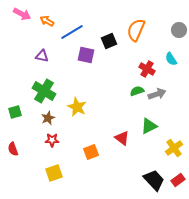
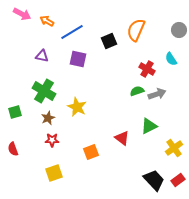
purple square: moved 8 px left, 4 px down
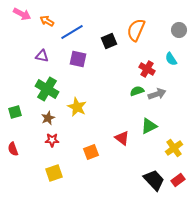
green cross: moved 3 px right, 2 px up
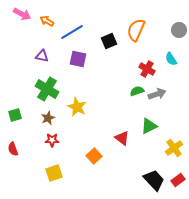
green square: moved 3 px down
orange square: moved 3 px right, 4 px down; rotated 21 degrees counterclockwise
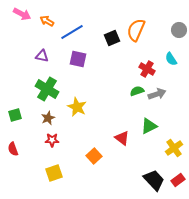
black square: moved 3 px right, 3 px up
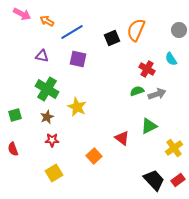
brown star: moved 1 px left, 1 px up
yellow square: rotated 12 degrees counterclockwise
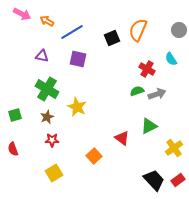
orange semicircle: moved 2 px right
